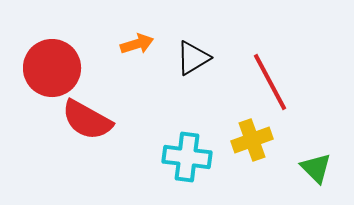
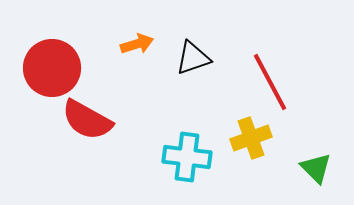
black triangle: rotated 12 degrees clockwise
yellow cross: moved 1 px left, 2 px up
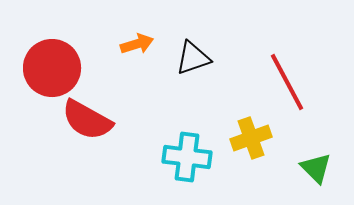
red line: moved 17 px right
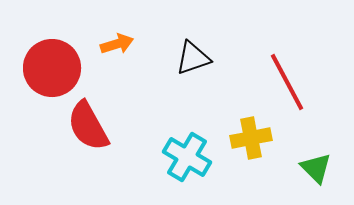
orange arrow: moved 20 px left
red semicircle: moved 1 px right, 6 px down; rotated 32 degrees clockwise
yellow cross: rotated 9 degrees clockwise
cyan cross: rotated 24 degrees clockwise
